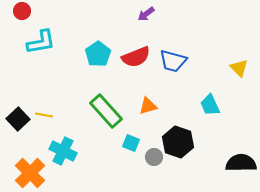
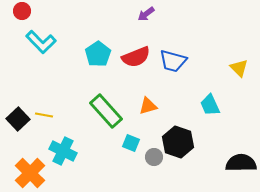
cyan L-shape: rotated 56 degrees clockwise
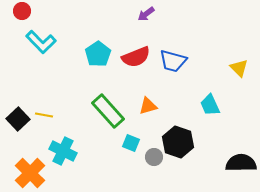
green rectangle: moved 2 px right
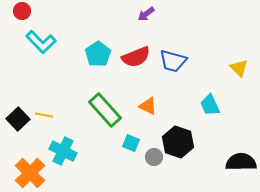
orange triangle: rotated 42 degrees clockwise
green rectangle: moved 3 px left, 1 px up
black semicircle: moved 1 px up
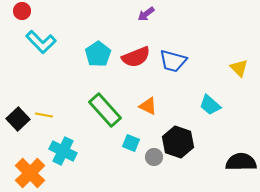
cyan trapezoid: rotated 25 degrees counterclockwise
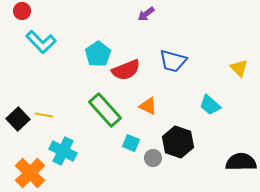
red semicircle: moved 10 px left, 13 px down
gray circle: moved 1 px left, 1 px down
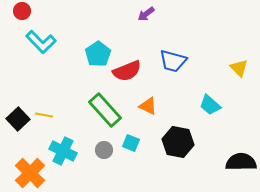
red semicircle: moved 1 px right, 1 px down
black hexagon: rotated 8 degrees counterclockwise
gray circle: moved 49 px left, 8 px up
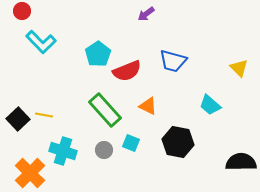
cyan cross: rotated 8 degrees counterclockwise
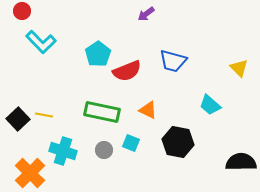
orange triangle: moved 4 px down
green rectangle: moved 3 px left, 2 px down; rotated 36 degrees counterclockwise
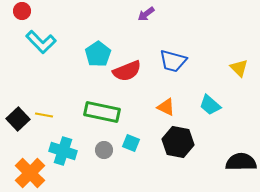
orange triangle: moved 18 px right, 3 px up
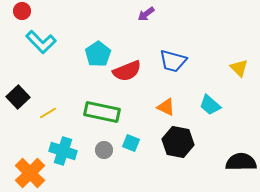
yellow line: moved 4 px right, 2 px up; rotated 42 degrees counterclockwise
black square: moved 22 px up
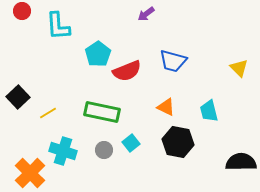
cyan L-shape: moved 17 px right, 16 px up; rotated 40 degrees clockwise
cyan trapezoid: moved 1 px left, 6 px down; rotated 35 degrees clockwise
cyan square: rotated 30 degrees clockwise
